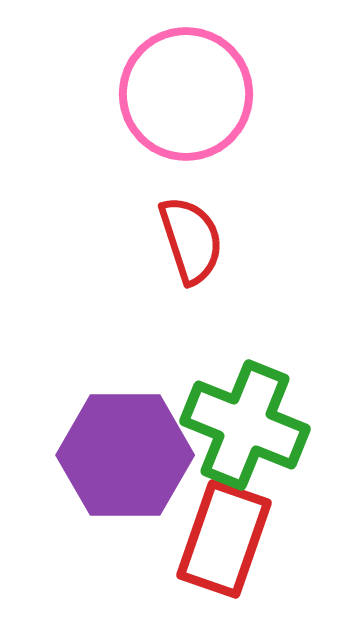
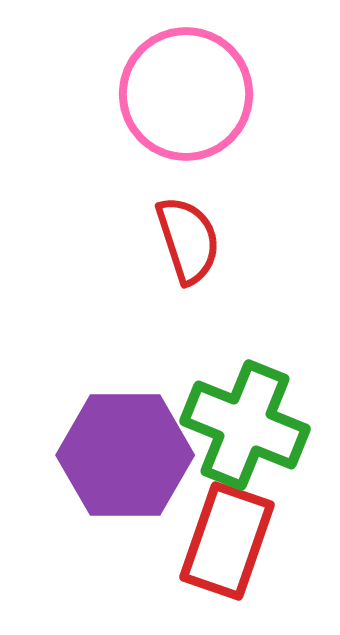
red semicircle: moved 3 px left
red rectangle: moved 3 px right, 2 px down
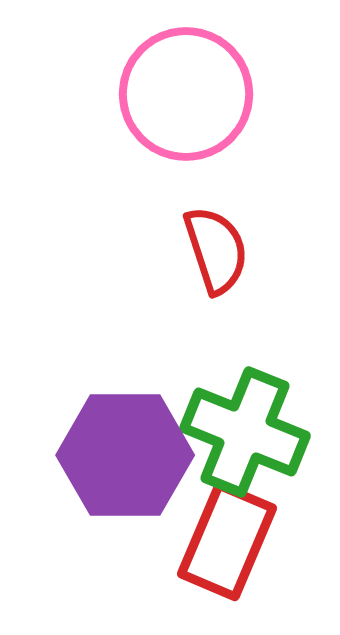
red semicircle: moved 28 px right, 10 px down
green cross: moved 7 px down
red rectangle: rotated 4 degrees clockwise
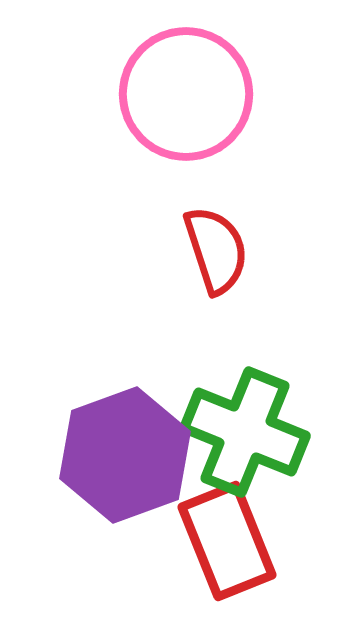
purple hexagon: rotated 20 degrees counterclockwise
red rectangle: rotated 45 degrees counterclockwise
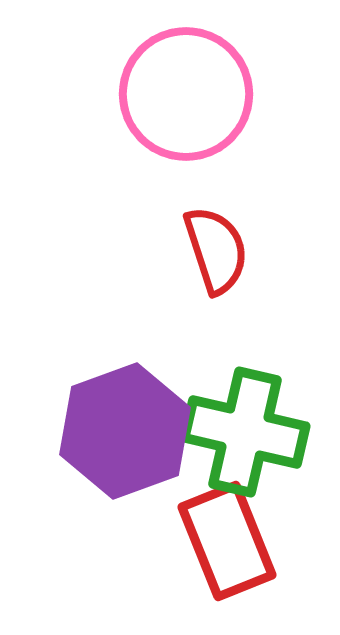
green cross: rotated 9 degrees counterclockwise
purple hexagon: moved 24 px up
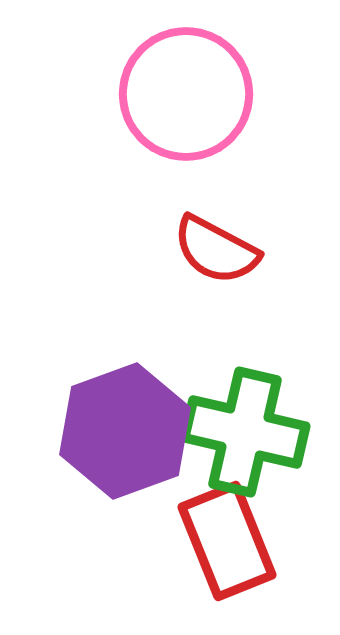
red semicircle: rotated 136 degrees clockwise
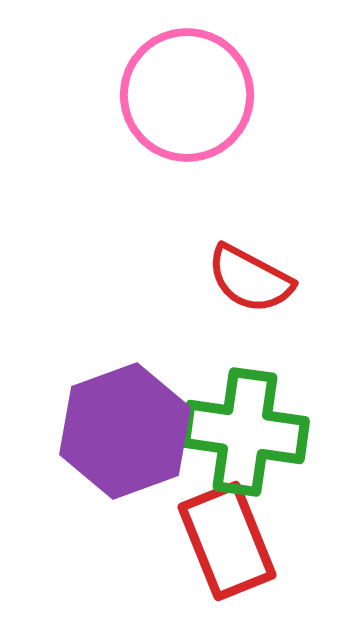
pink circle: moved 1 px right, 1 px down
red semicircle: moved 34 px right, 29 px down
green cross: rotated 5 degrees counterclockwise
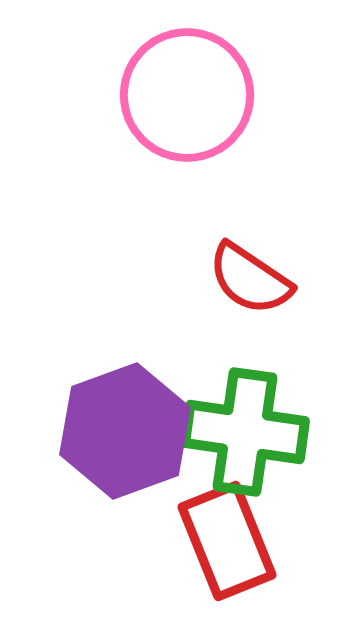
red semicircle: rotated 6 degrees clockwise
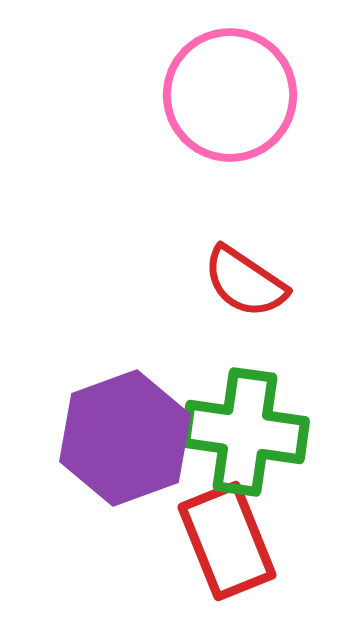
pink circle: moved 43 px right
red semicircle: moved 5 px left, 3 px down
purple hexagon: moved 7 px down
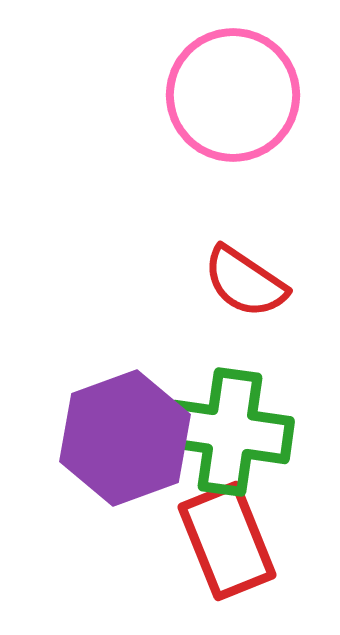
pink circle: moved 3 px right
green cross: moved 15 px left
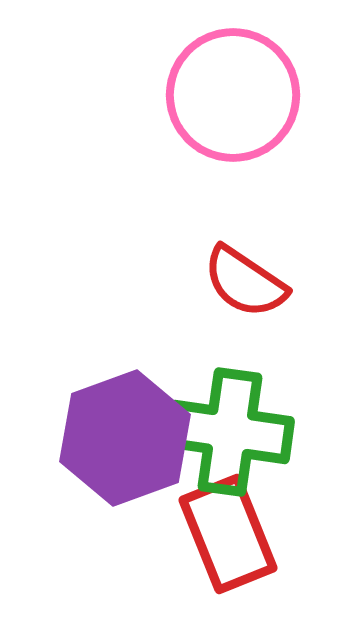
red rectangle: moved 1 px right, 7 px up
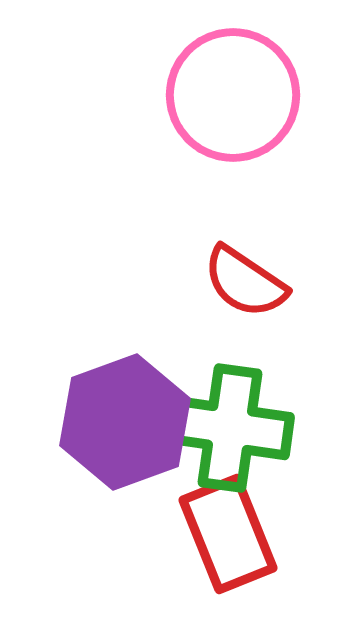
green cross: moved 4 px up
purple hexagon: moved 16 px up
